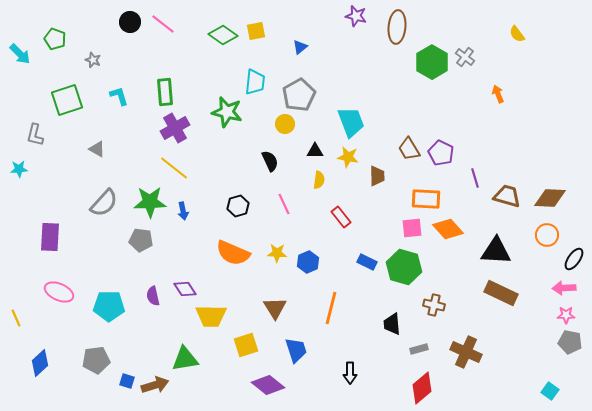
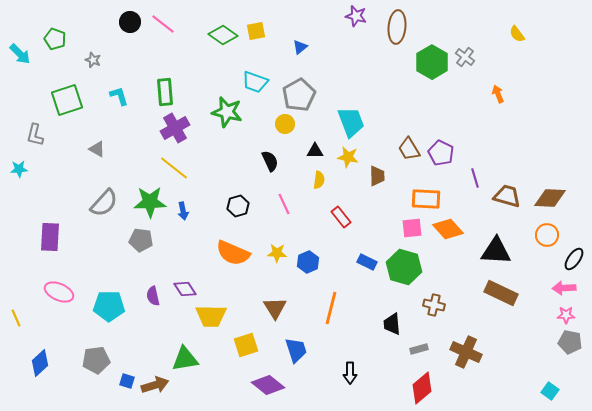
cyan trapezoid at (255, 82): rotated 104 degrees clockwise
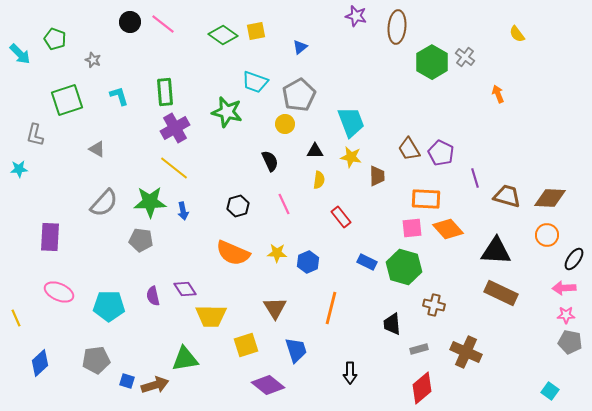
yellow star at (348, 157): moved 3 px right
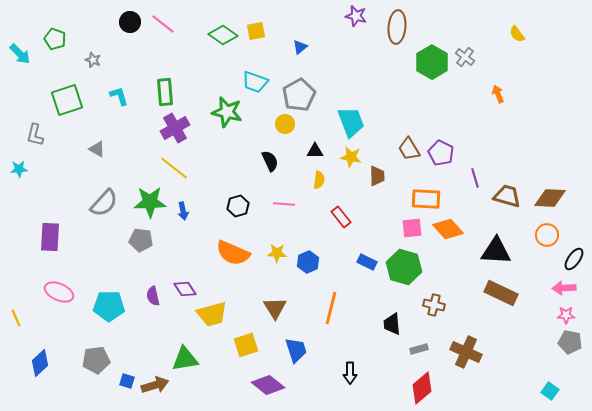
pink line at (284, 204): rotated 60 degrees counterclockwise
yellow trapezoid at (211, 316): moved 1 px right, 2 px up; rotated 16 degrees counterclockwise
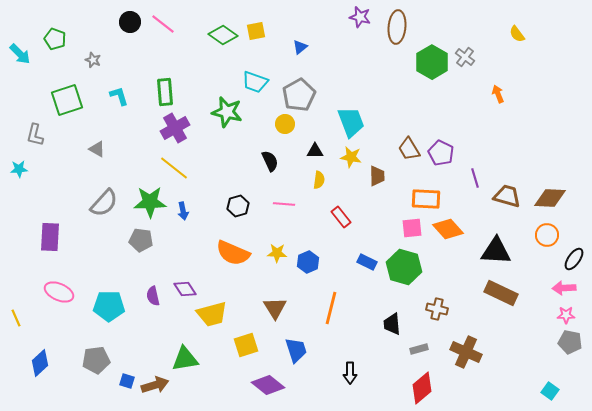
purple star at (356, 16): moved 4 px right, 1 px down
brown cross at (434, 305): moved 3 px right, 4 px down
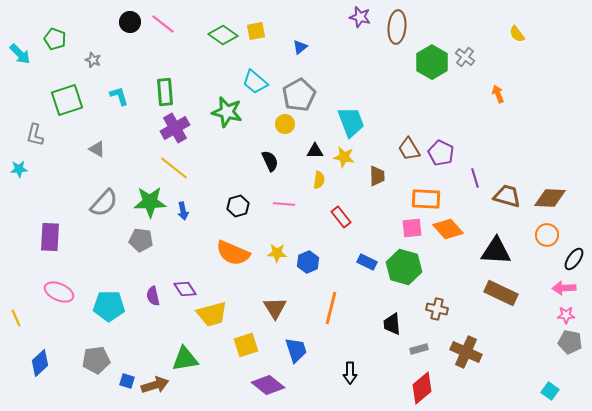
cyan trapezoid at (255, 82): rotated 20 degrees clockwise
yellow star at (351, 157): moved 7 px left
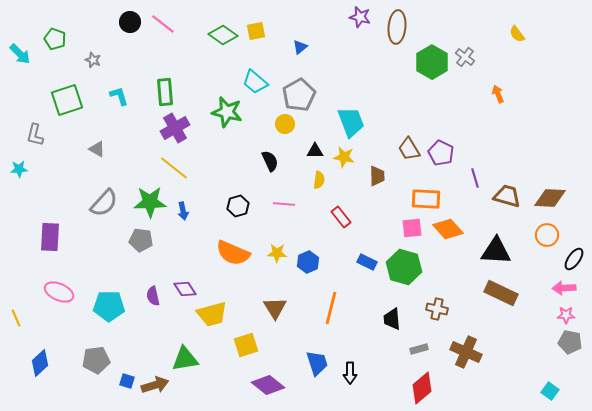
black trapezoid at (392, 324): moved 5 px up
blue trapezoid at (296, 350): moved 21 px right, 13 px down
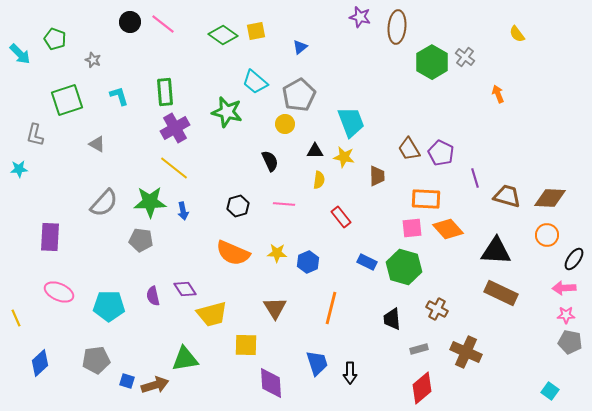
gray triangle at (97, 149): moved 5 px up
brown cross at (437, 309): rotated 15 degrees clockwise
yellow square at (246, 345): rotated 20 degrees clockwise
purple diamond at (268, 385): moved 3 px right, 2 px up; rotated 48 degrees clockwise
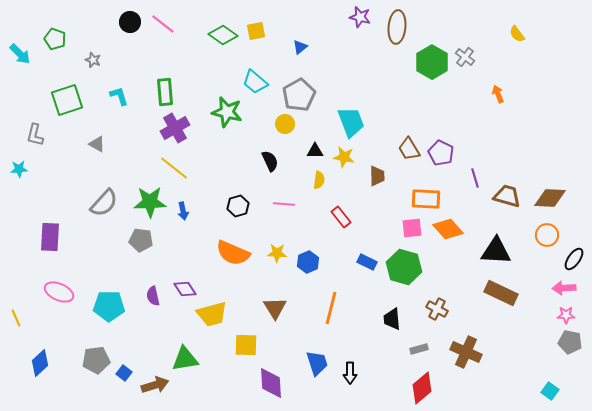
blue square at (127, 381): moved 3 px left, 8 px up; rotated 21 degrees clockwise
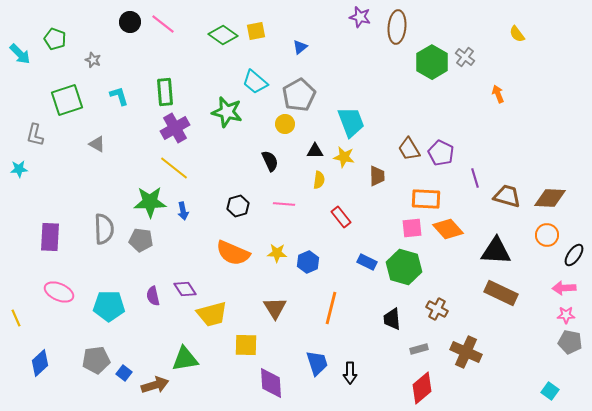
gray semicircle at (104, 203): moved 26 px down; rotated 44 degrees counterclockwise
black ellipse at (574, 259): moved 4 px up
